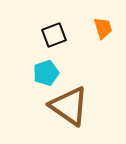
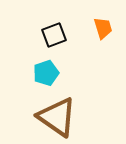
brown triangle: moved 12 px left, 11 px down
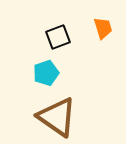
black square: moved 4 px right, 2 px down
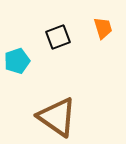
cyan pentagon: moved 29 px left, 12 px up
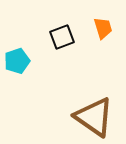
black square: moved 4 px right
brown triangle: moved 37 px right
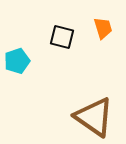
black square: rotated 35 degrees clockwise
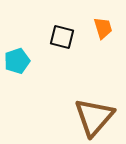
brown triangle: rotated 36 degrees clockwise
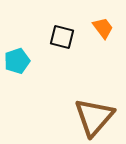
orange trapezoid: rotated 20 degrees counterclockwise
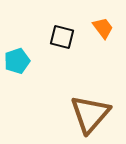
brown triangle: moved 4 px left, 3 px up
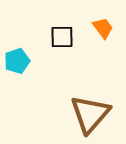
black square: rotated 15 degrees counterclockwise
